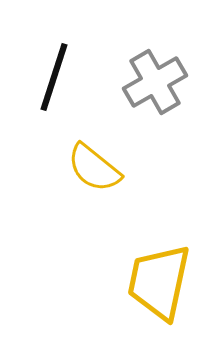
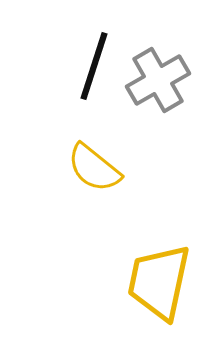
black line: moved 40 px right, 11 px up
gray cross: moved 3 px right, 2 px up
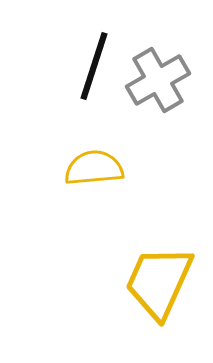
yellow semicircle: rotated 136 degrees clockwise
yellow trapezoid: rotated 12 degrees clockwise
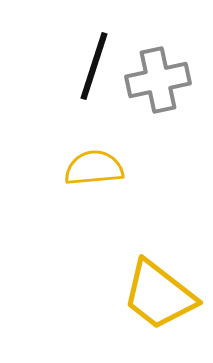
gray cross: rotated 18 degrees clockwise
yellow trapezoid: moved 13 px down; rotated 76 degrees counterclockwise
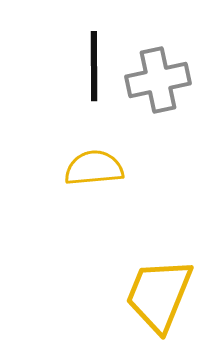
black line: rotated 18 degrees counterclockwise
yellow trapezoid: rotated 74 degrees clockwise
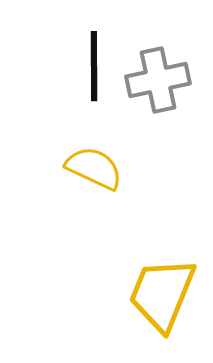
yellow semicircle: rotated 30 degrees clockwise
yellow trapezoid: moved 3 px right, 1 px up
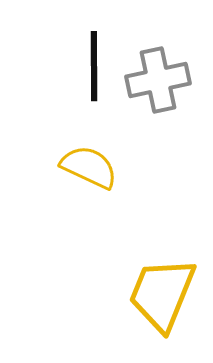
yellow semicircle: moved 5 px left, 1 px up
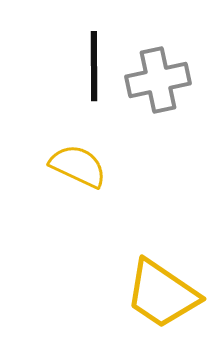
yellow semicircle: moved 11 px left, 1 px up
yellow trapezoid: rotated 78 degrees counterclockwise
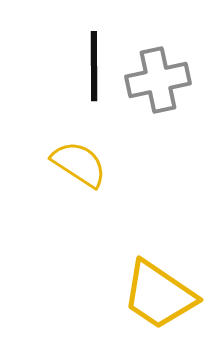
yellow semicircle: moved 1 px right, 2 px up; rotated 8 degrees clockwise
yellow trapezoid: moved 3 px left, 1 px down
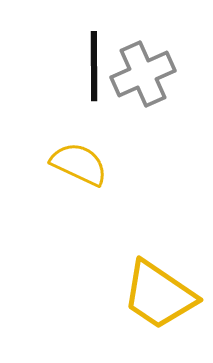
gray cross: moved 15 px left, 6 px up; rotated 12 degrees counterclockwise
yellow semicircle: rotated 8 degrees counterclockwise
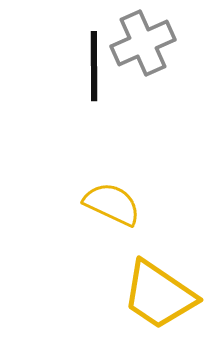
gray cross: moved 31 px up
yellow semicircle: moved 33 px right, 40 px down
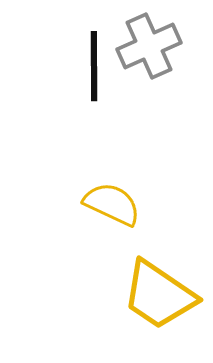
gray cross: moved 6 px right, 3 px down
